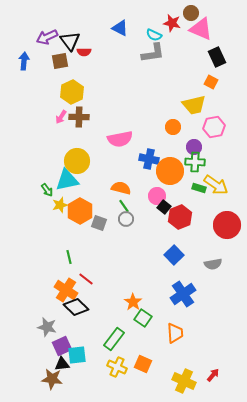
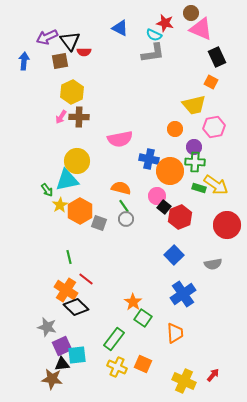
red star at (172, 23): moved 7 px left
orange circle at (173, 127): moved 2 px right, 2 px down
yellow star at (60, 205): rotated 14 degrees counterclockwise
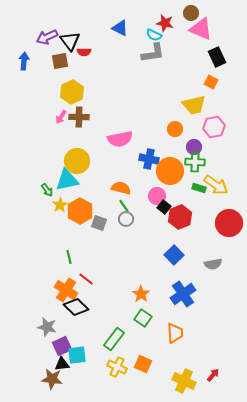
red circle at (227, 225): moved 2 px right, 2 px up
orange star at (133, 302): moved 8 px right, 8 px up
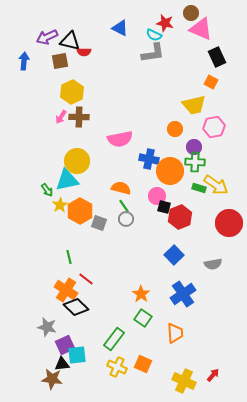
black triangle at (70, 41): rotated 40 degrees counterclockwise
black square at (164, 207): rotated 24 degrees counterclockwise
purple square at (62, 346): moved 3 px right, 1 px up
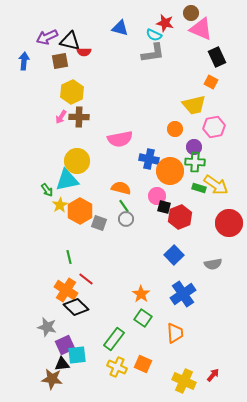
blue triangle at (120, 28): rotated 12 degrees counterclockwise
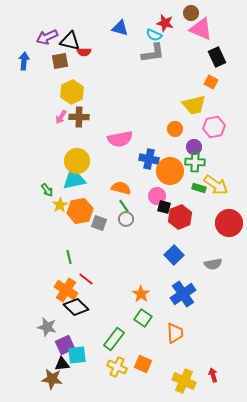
cyan triangle at (67, 180): moved 7 px right, 1 px up
orange hexagon at (80, 211): rotated 20 degrees clockwise
red arrow at (213, 375): rotated 56 degrees counterclockwise
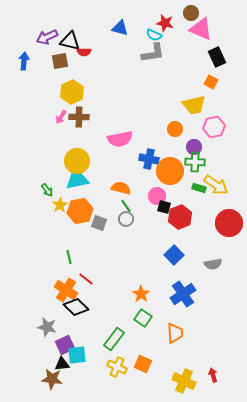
cyan triangle at (74, 179): moved 3 px right
green line at (124, 206): moved 2 px right
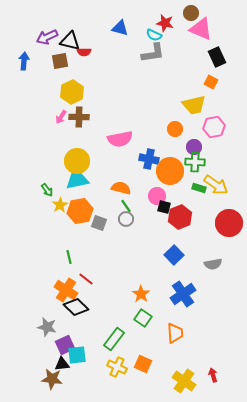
yellow cross at (184, 381): rotated 10 degrees clockwise
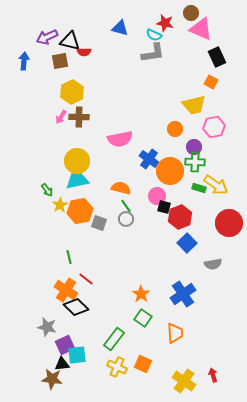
blue cross at (149, 159): rotated 24 degrees clockwise
blue square at (174, 255): moved 13 px right, 12 px up
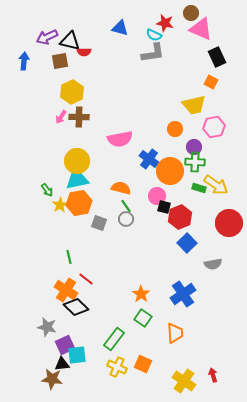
orange hexagon at (80, 211): moved 1 px left, 8 px up
